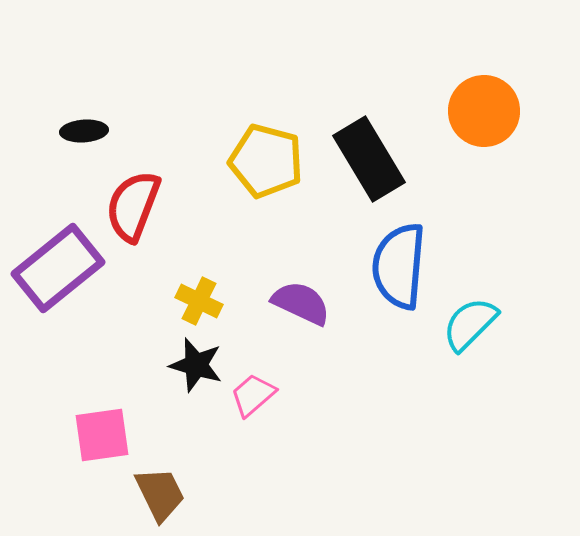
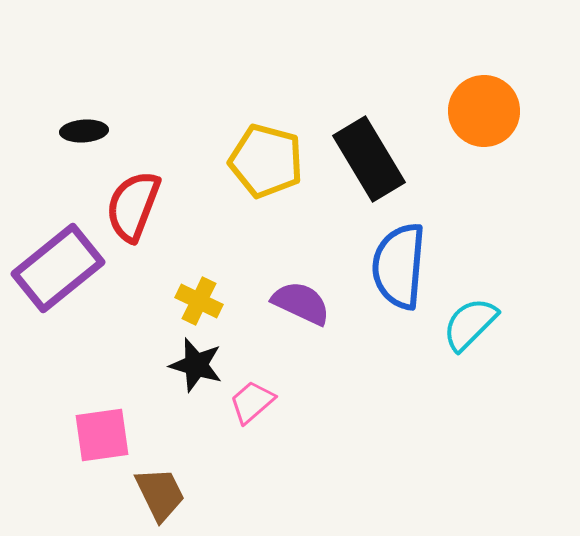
pink trapezoid: moved 1 px left, 7 px down
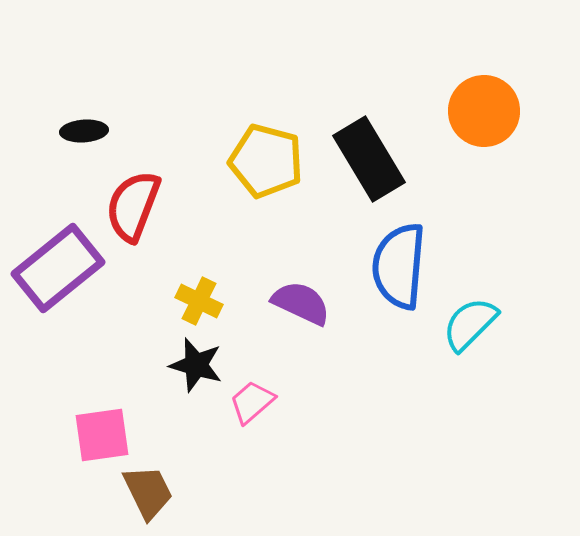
brown trapezoid: moved 12 px left, 2 px up
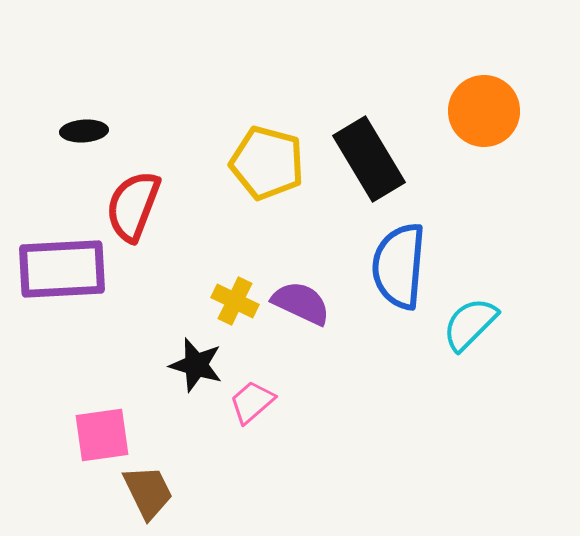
yellow pentagon: moved 1 px right, 2 px down
purple rectangle: moved 4 px right, 1 px down; rotated 36 degrees clockwise
yellow cross: moved 36 px right
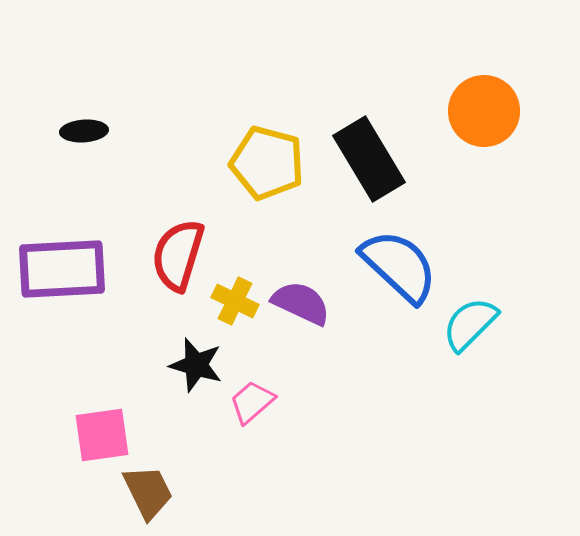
red semicircle: moved 45 px right, 49 px down; rotated 4 degrees counterclockwise
blue semicircle: rotated 128 degrees clockwise
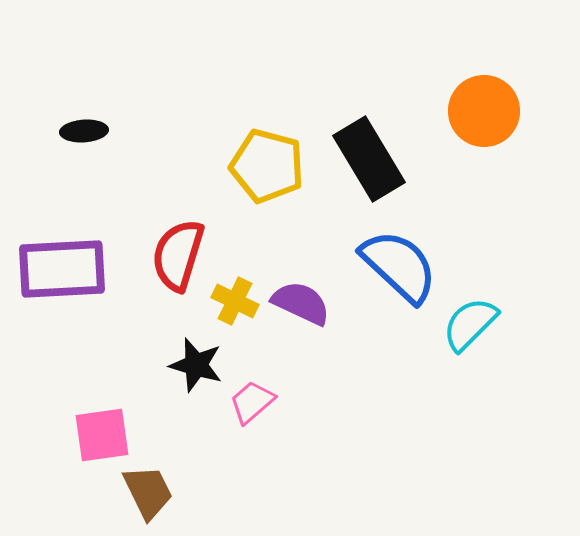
yellow pentagon: moved 3 px down
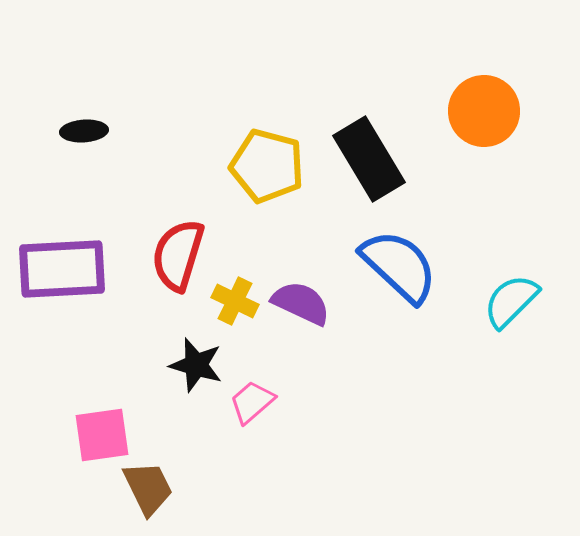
cyan semicircle: moved 41 px right, 23 px up
brown trapezoid: moved 4 px up
